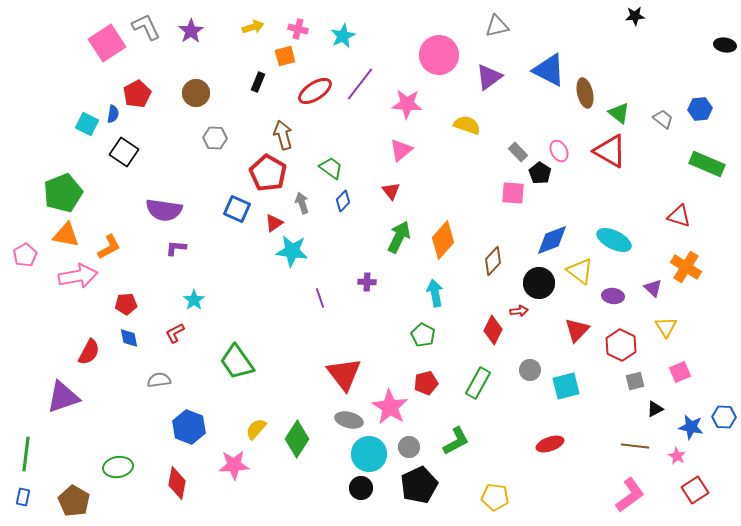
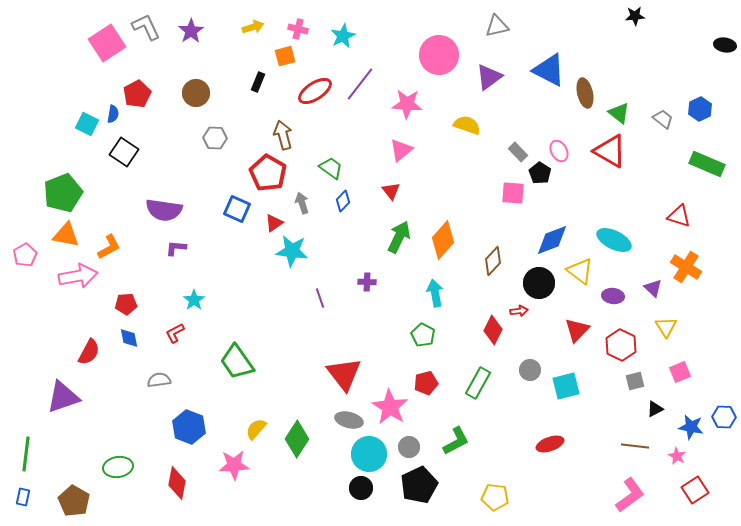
blue hexagon at (700, 109): rotated 20 degrees counterclockwise
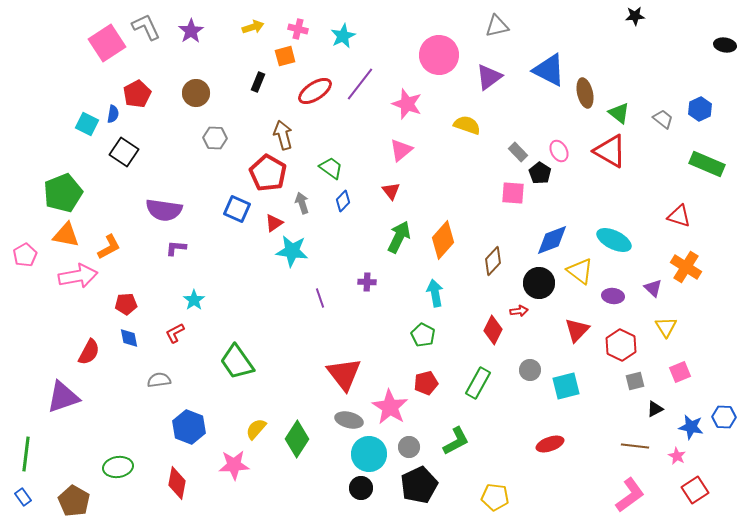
pink star at (407, 104): rotated 16 degrees clockwise
blue rectangle at (23, 497): rotated 48 degrees counterclockwise
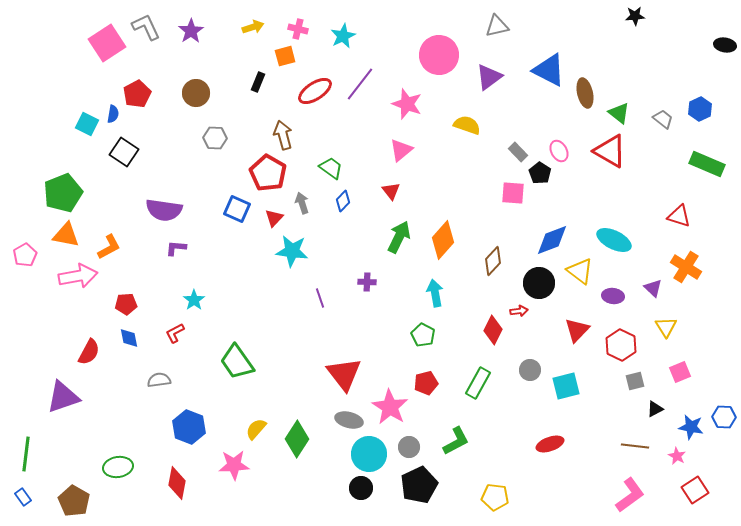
red triangle at (274, 223): moved 5 px up; rotated 12 degrees counterclockwise
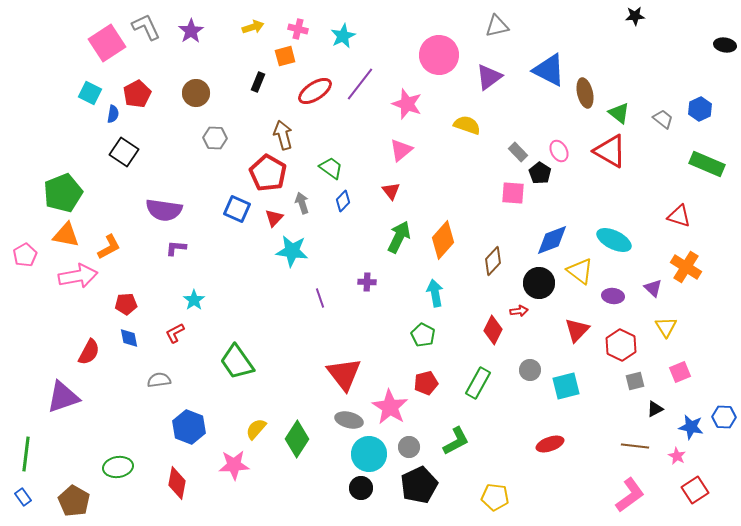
cyan square at (87, 124): moved 3 px right, 31 px up
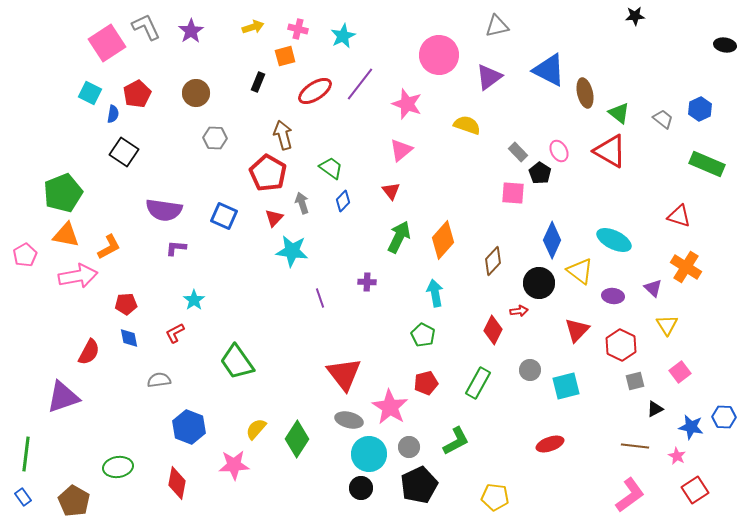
blue square at (237, 209): moved 13 px left, 7 px down
blue diamond at (552, 240): rotated 45 degrees counterclockwise
yellow triangle at (666, 327): moved 1 px right, 2 px up
pink square at (680, 372): rotated 15 degrees counterclockwise
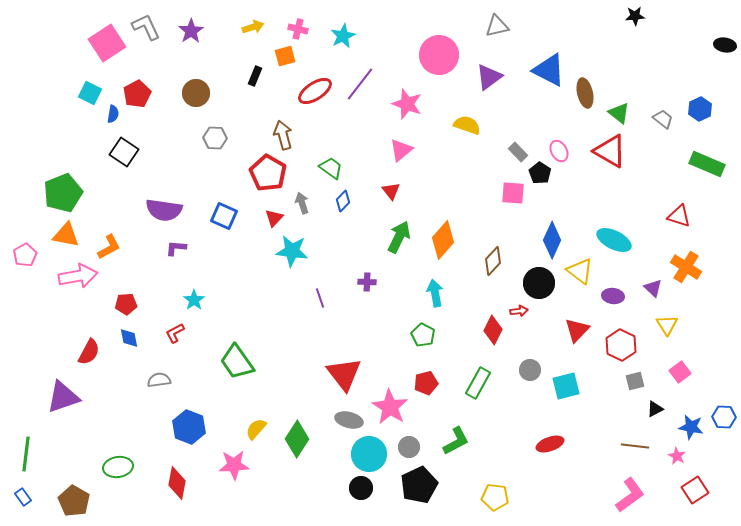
black rectangle at (258, 82): moved 3 px left, 6 px up
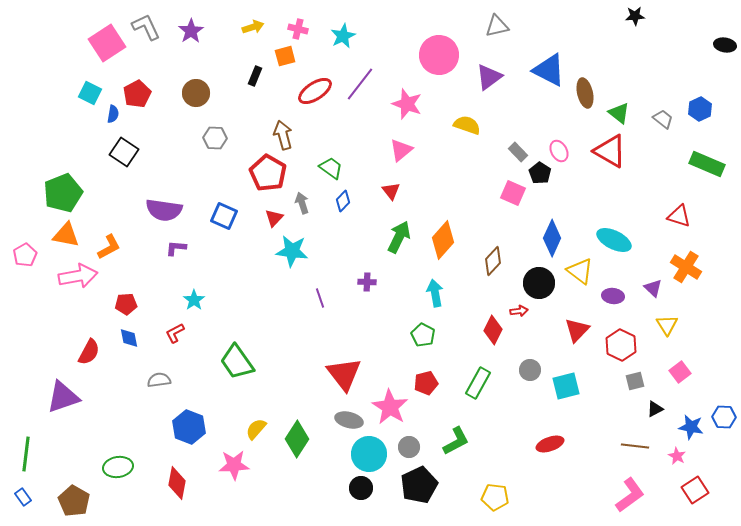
pink square at (513, 193): rotated 20 degrees clockwise
blue diamond at (552, 240): moved 2 px up
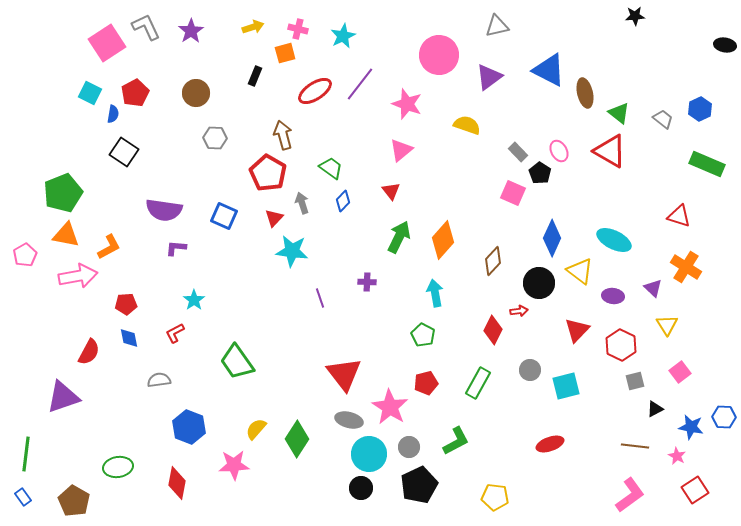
orange square at (285, 56): moved 3 px up
red pentagon at (137, 94): moved 2 px left, 1 px up
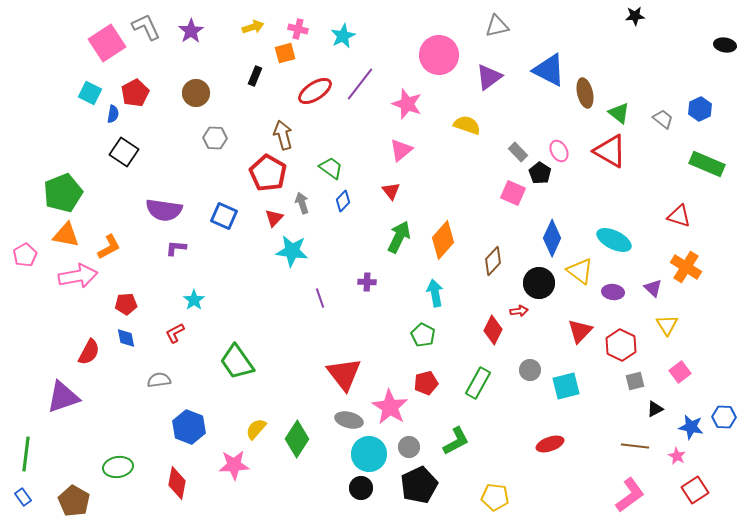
purple ellipse at (613, 296): moved 4 px up
red triangle at (577, 330): moved 3 px right, 1 px down
blue diamond at (129, 338): moved 3 px left
